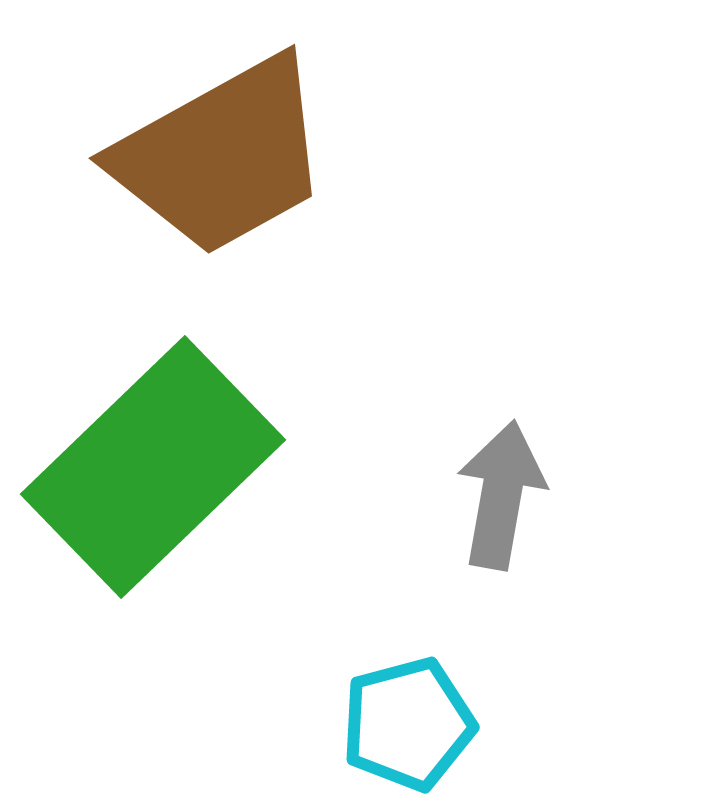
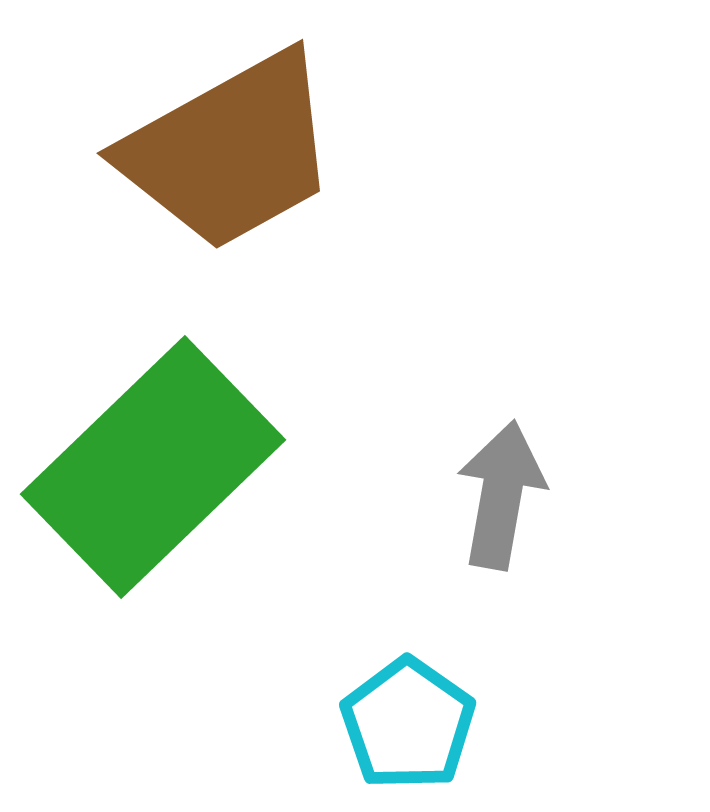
brown trapezoid: moved 8 px right, 5 px up
cyan pentagon: rotated 22 degrees counterclockwise
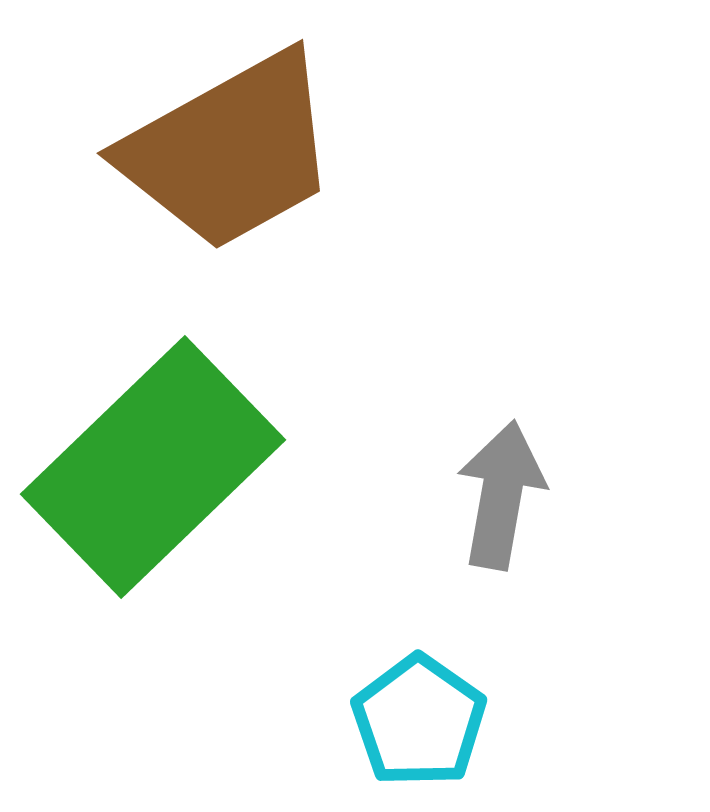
cyan pentagon: moved 11 px right, 3 px up
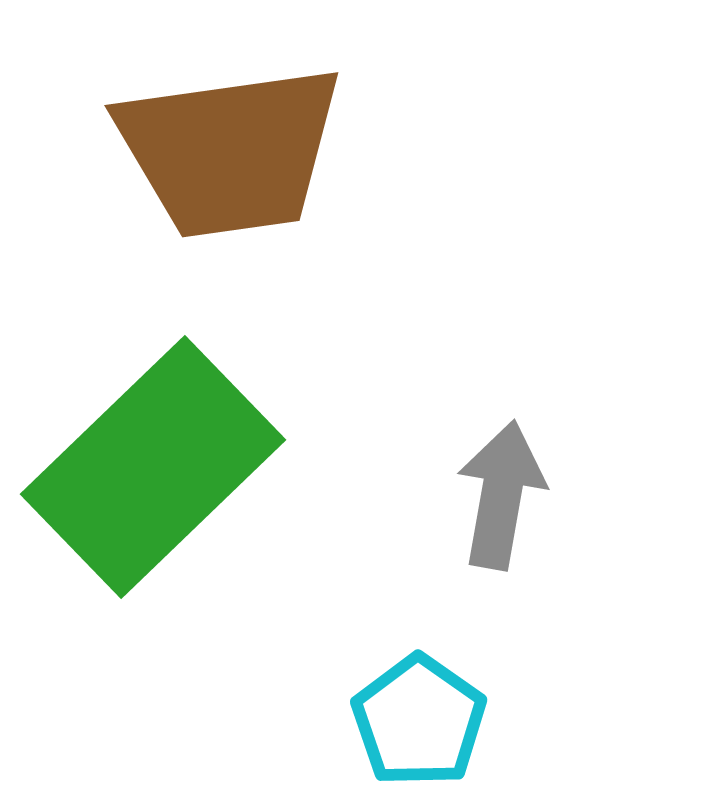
brown trapezoid: rotated 21 degrees clockwise
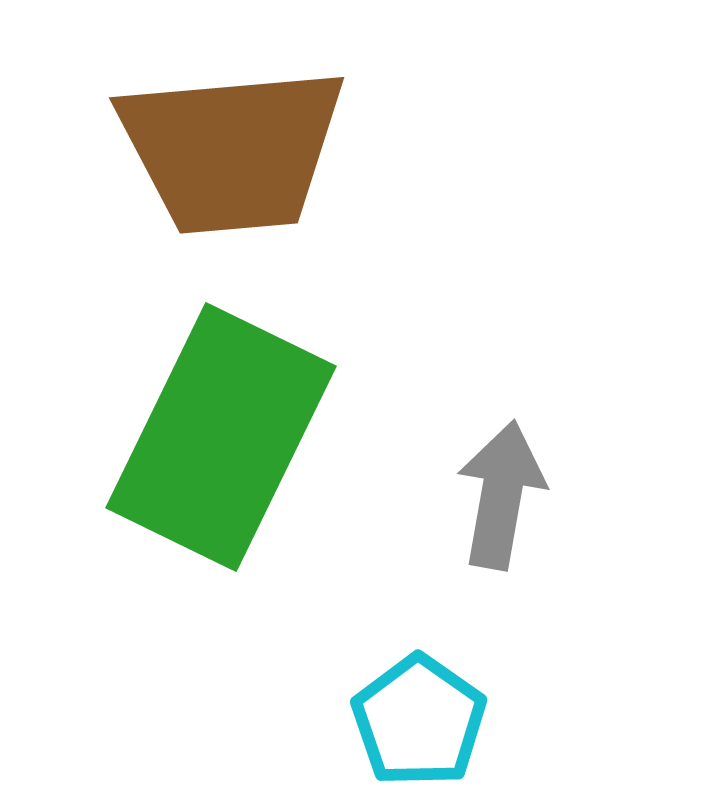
brown trapezoid: moved 2 px right, 1 px up; rotated 3 degrees clockwise
green rectangle: moved 68 px right, 30 px up; rotated 20 degrees counterclockwise
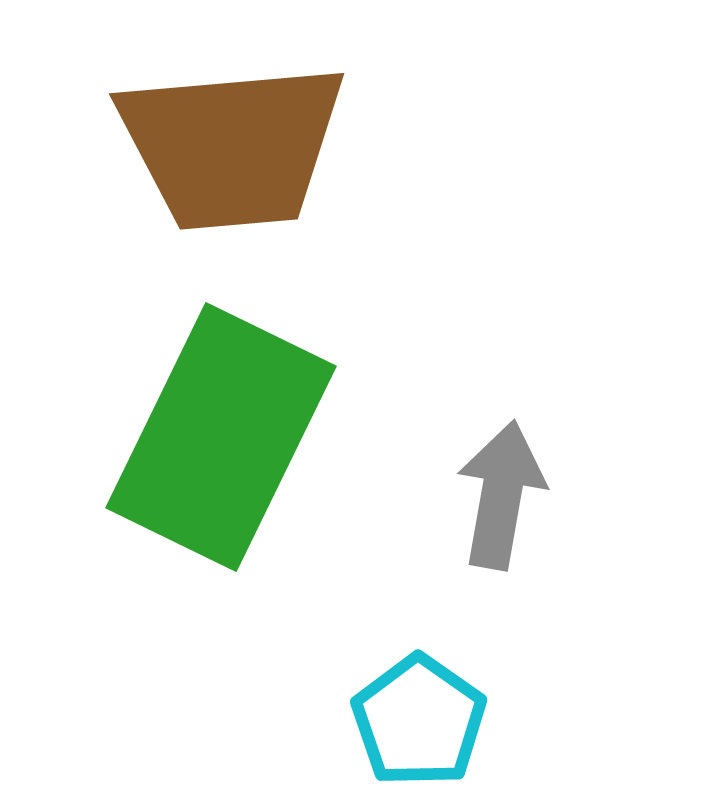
brown trapezoid: moved 4 px up
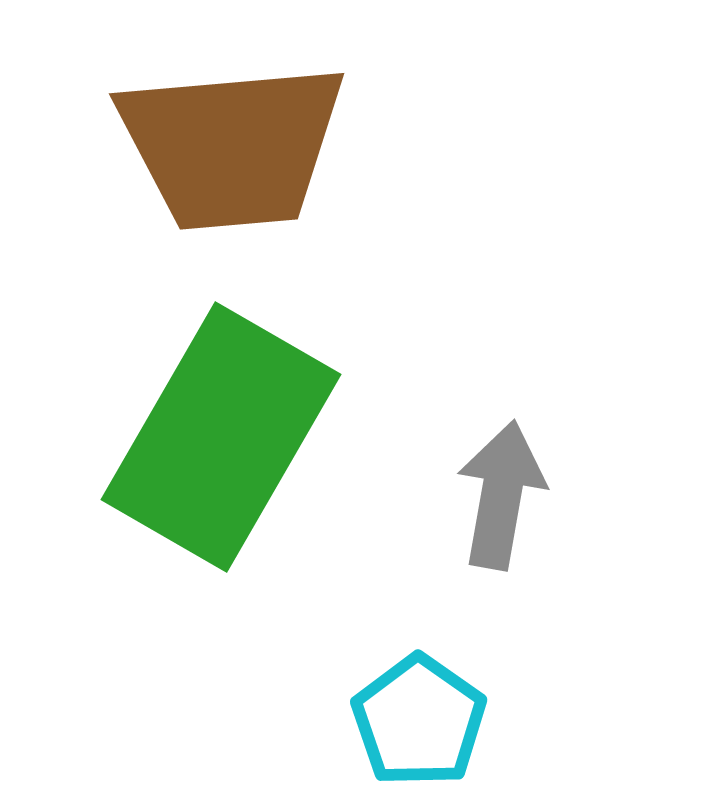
green rectangle: rotated 4 degrees clockwise
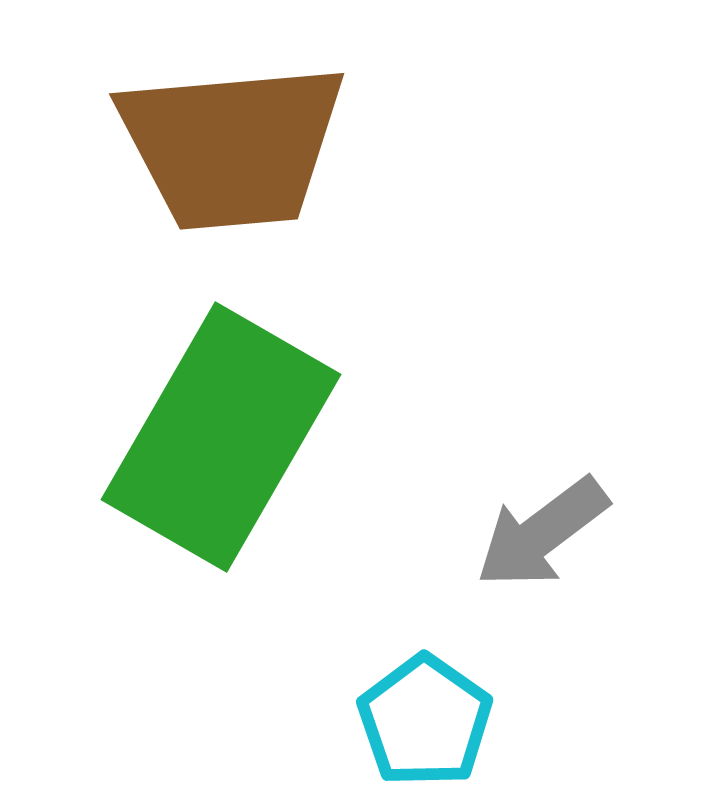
gray arrow: moved 41 px right, 38 px down; rotated 137 degrees counterclockwise
cyan pentagon: moved 6 px right
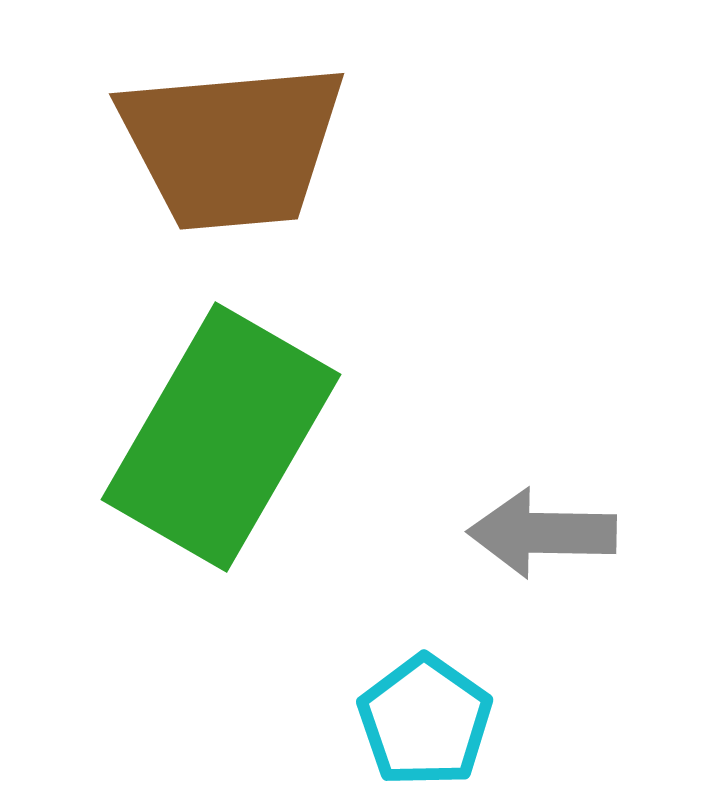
gray arrow: rotated 38 degrees clockwise
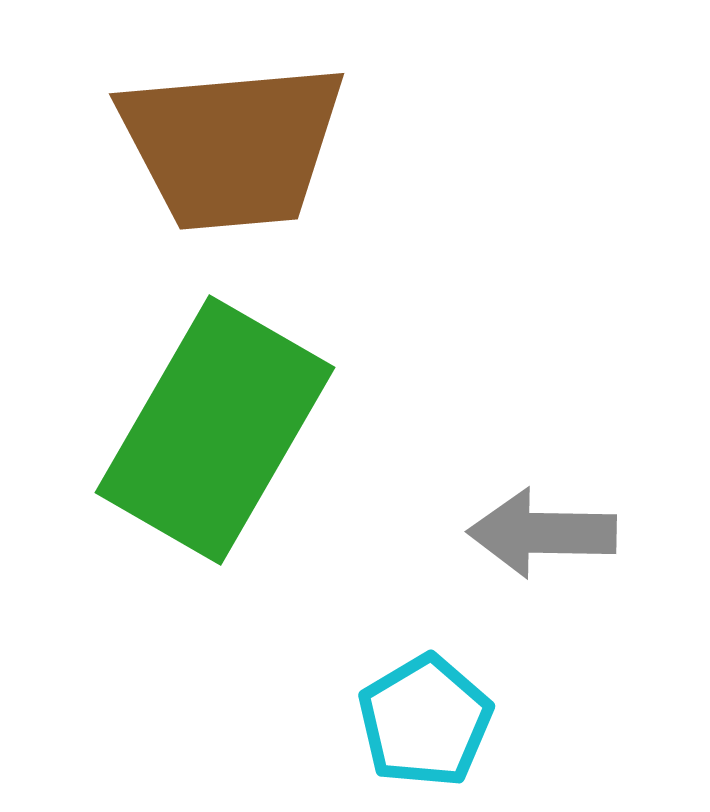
green rectangle: moved 6 px left, 7 px up
cyan pentagon: rotated 6 degrees clockwise
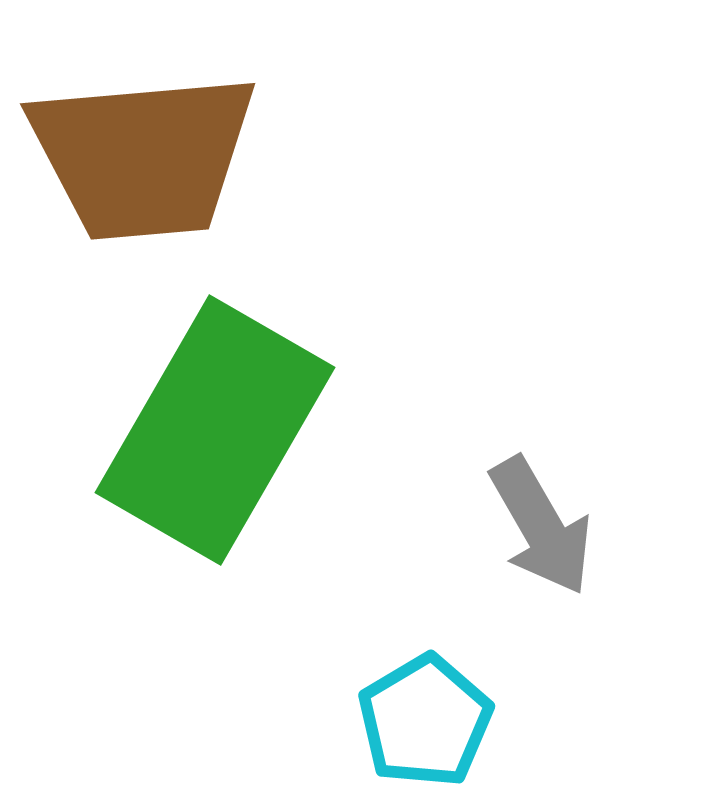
brown trapezoid: moved 89 px left, 10 px down
gray arrow: moved 1 px left, 7 px up; rotated 121 degrees counterclockwise
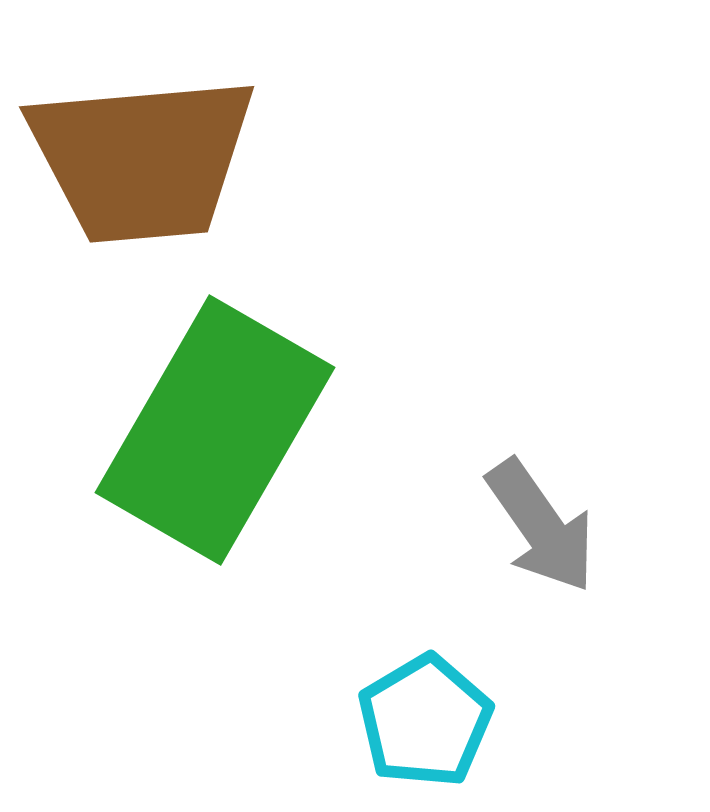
brown trapezoid: moved 1 px left, 3 px down
gray arrow: rotated 5 degrees counterclockwise
